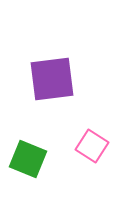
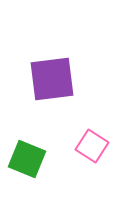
green square: moved 1 px left
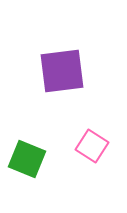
purple square: moved 10 px right, 8 px up
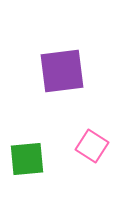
green square: rotated 27 degrees counterclockwise
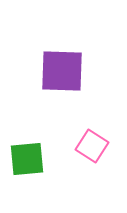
purple square: rotated 9 degrees clockwise
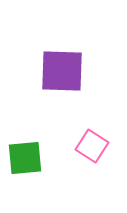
green square: moved 2 px left, 1 px up
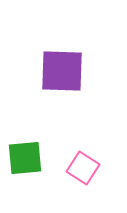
pink square: moved 9 px left, 22 px down
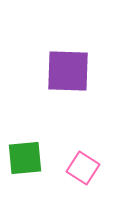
purple square: moved 6 px right
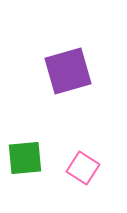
purple square: rotated 18 degrees counterclockwise
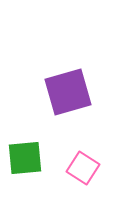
purple square: moved 21 px down
